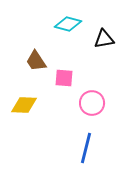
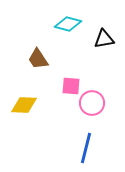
brown trapezoid: moved 2 px right, 2 px up
pink square: moved 7 px right, 8 px down
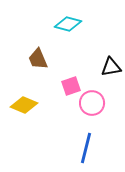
black triangle: moved 7 px right, 28 px down
brown trapezoid: rotated 10 degrees clockwise
pink square: rotated 24 degrees counterclockwise
yellow diamond: rotated 20 degrees clockwise
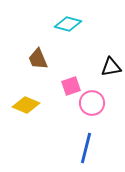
yellow diamond: moved 2 px right
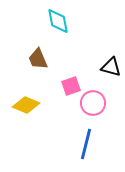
cyan diamond: moved 10 px left, 3 px up; rotated 64 degrees clockwise
black triangle: rotated 25 degrees clockwise
pink circle: moved 1 px right
blue line: moved 4 px up
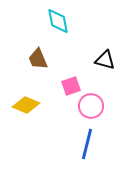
black triangle: moved 6 px left, 7 px up
pink circle: moved 2 px left, 3 px down
blue line: moved 1 px right
